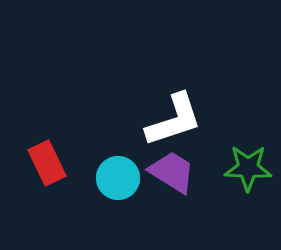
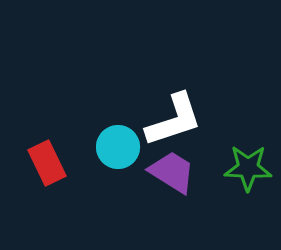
cyan circle: moved 31 px up
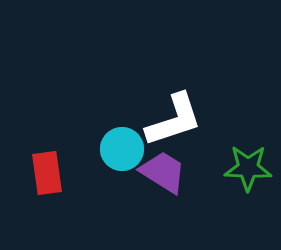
cyan circle: moved 4 px right, 2 px down
red rectangle: moved 10 px down; rotated 18 degrees clockwise
purple trapezoid: moved 9 px left
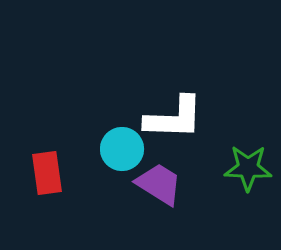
white L-shape: moved 2 px up; rotated 20 degrees clockwise
purple trapezoid: moved 4 px left, 12 px down
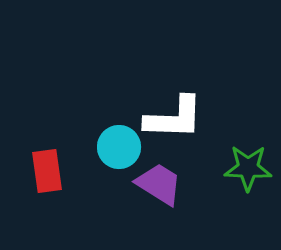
cyan circle: moved 3 px left, 2 px up
red rectangle: moved 2 px up
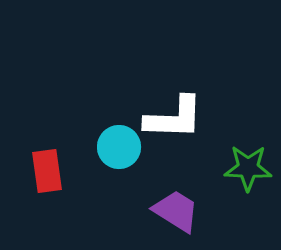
purple trapezoid: moved 17 px right, 27 px down
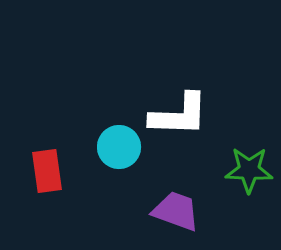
white L-shape: moved 5 px right, 3 px up
green star: moved 1 px right, 2 px down
purple trapezoid: rotated 12 degrees counterclockwise
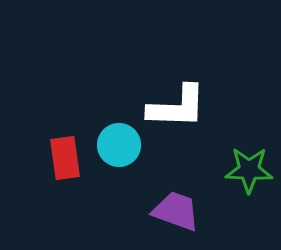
white L-shape: moved 2 px left, 8 px up
cyan circle: moved 2 px up
red rectangle: moved 18 px right, 13 px up
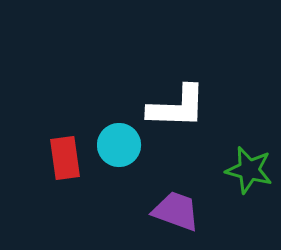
green star: rotated 12 degrees clockwise
